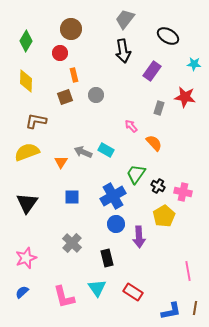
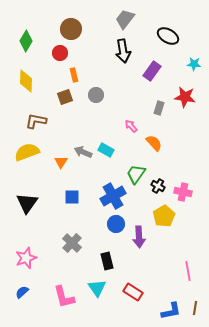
black rectangle: moved 3 px down
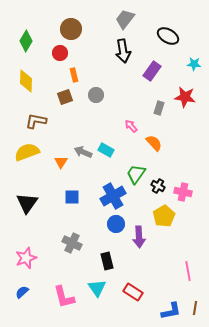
gray cross: rotated 18 degrees counterclockwise
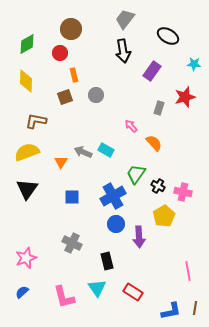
green diamond: moved 1 px right, 3 px down; rotated 30 degrees clockwise
red star: rotated 25 degrees counterclockwise
black triangle: moved 14 px up
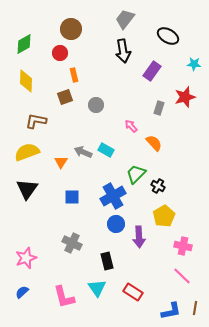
green diamond: moved 3 px left
gray circle: moved 10 px down
green trapezoid: rotated 10 degrees clockwise
pink cross: moved 54 px down
pink line: moved 6 px left, 5 px down; rotated 36 degrees counterclockwise
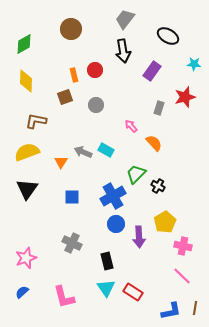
red circle: moved 35 px right, 17 px down
yellow pentagon: moved 1 px right, 6 px down
cyan triangle: moved 9 px right
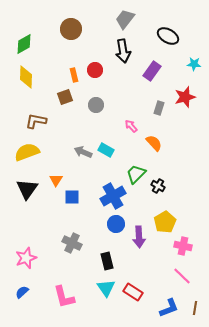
yellow diamond: moved 4 px up
orange triangle: moved 5 px left, 18 px down
blue L-shape: moved 2 px left, 3 px up; rotated 10 degrees counterclockwise
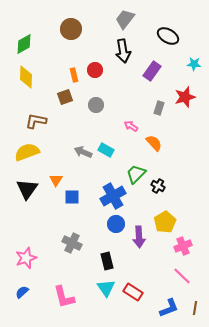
pink arrow: rotated 16 degrees counterclockwise
pink cross: rotated 36 degrees counterclockwise
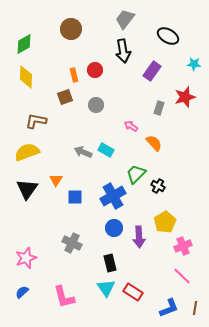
blue square: moved 3 px right
blue circle: moved 2 px left, 4 px down
black rectangle: moved 3 px right, 2 px down
